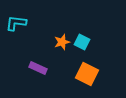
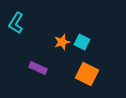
cyan L-shape: rotated 65 degrees counterclockwise
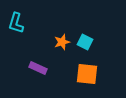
cyan L-shape: rotated 15 degrees counterclockwise
cyan square: moved 3 px right
orange square: rotated 20 degrees counterclockwise
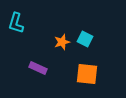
cyan square: moved 3 px up
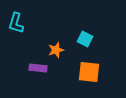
orange star: moved 6 px left, 8 px down
purple rectangle: rotated 18 degrees counterclockwise
orange square: moved 2 px right, 2 px up
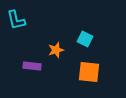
cyan L-shape: moved 3 px up; rotated 30 degrees counterclockwise
purple rectangle: moved 6 px left, 2 px up
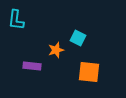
cyan L-shape: rotated 20 degrees clockwise
cyan square: moved 7 px left, 1 px up
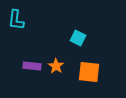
orange star: moved 16 px down; rotated 21 degrees counterclockwise
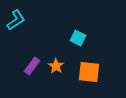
cyan L-shape: rotated 130 degrees counterclockwise
purple rectangle: rotated 60 degrees counterclockwise
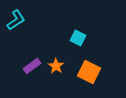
purple rectangle: rotated 18 degrees clockwise
orange square: rotated 20 degrees clockwise
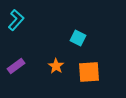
cyan L-shape: rotated 15 degrees counterclockwise
purple rectangle: moved 16 px left
orange square: rotated 30 degrees counterclockwise
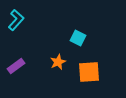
orange star: moved 2 px right, 4 px up; rotated 14 degrees clockwise
